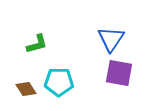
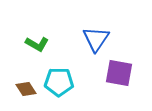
blue triangle: moved 15 px left
green L-shape: rotated 45 degrees clockwise
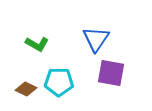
purple square: moved 8 px left
brown diamond: rotated 30 degrees counterclockwise
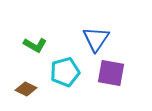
green L-shape: moved 2 px left, 1 px down
cyan pentagon: moved 6 px right, 10 px up; rotated 16 degrees counterclockwise
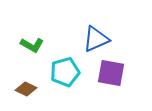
blue triangle: rotated 32 degrees clockwise
green L-shape: moved 3 px left
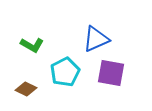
cyan pentagon: rotated 12 degrees counterclockwise
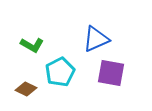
cyan pentagon: moved 5 px left
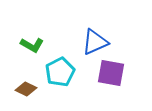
blue triangle: moved 1 px left, 3 px down
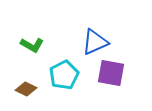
cyan pentagon: moved 4 px right, 3 px down
